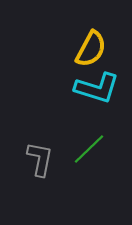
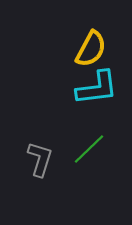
cyan L-shape: rotated 24 degrees counterclockwise
gray L-shape: rotated 6 degrees clockwise
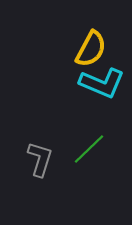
cyan L-shape: moved 5 px right, 5 px up; rotated 30 degrees clockwise
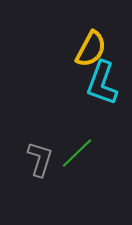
cyan L-shape: rotated 87 degrees clockwise
green line: moved 12 px left, 4 px down
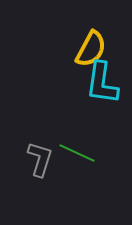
cyan L-shape: rotated 12 degrees counterclockwise
green line: rotated 69 degrees clockwise
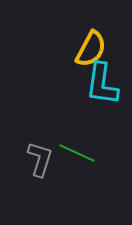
cyan L-shape: moved 1 px down
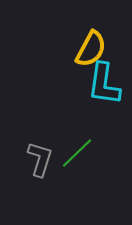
cyan L-shape: moved 2 px right
green line: rotated 69 degrees counterclockwise
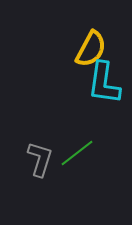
cyan L-shape: moved 1 px up
green line: rotated 6 degrees clockwise
